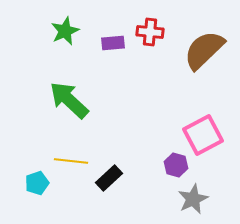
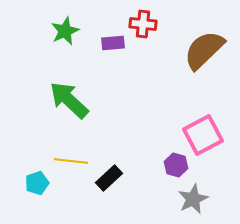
red cross: moved 7 px left, 8 px up
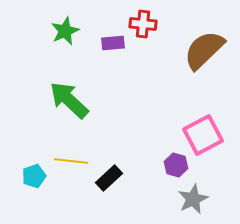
cyan pentagon: moved 3 px left, 7 px up
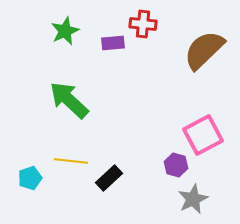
cyan pentagon: moved 4 px left, 2 px down
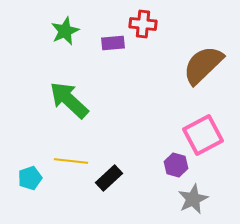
brown semicircle: moved 1 px left, 15 px down
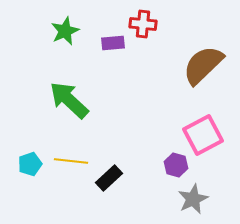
cyan pentagon: moved 14 px up
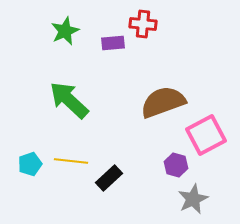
brown semicircle: moved 40 px left, 37 px down; rotated 24 degrees clockwise
pink square: moved 3 px right
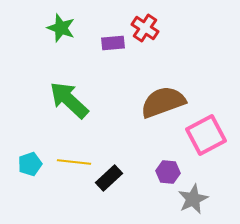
red cross: moved 2 px right, 4 px down; rotated 28 degrees clockwise
green star: moved 4 px left, 3 px up; rotated 28 degrees counterclockwise
yellow line: moved 3 px right, 1 px down
purple hexagon: moved 8 px left, 7 px down; rotated 10 degrees counterclockwise
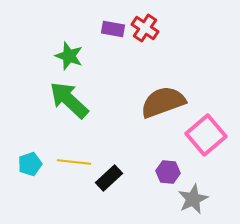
green star: moved 8 px right, 28 px down
purple rectangle: moved 14 px up; rotated 15 degrees clockwise
pink square: rotated 12 degrees counterclockwise
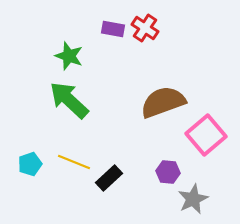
yellow line: rotated 16 degrees clockwise
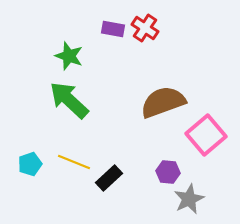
gray star: moved 4 px left
